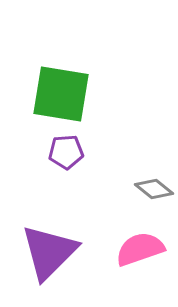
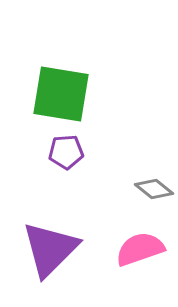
purple triangle: moved 1 px right, 3 px up
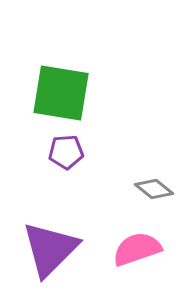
green square: moved 1 px up
pink semicircle: moved 3 px left
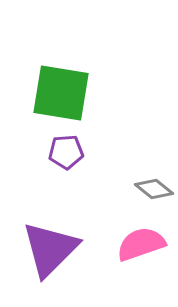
pink semicircle: moved 4 px right, 5 px up
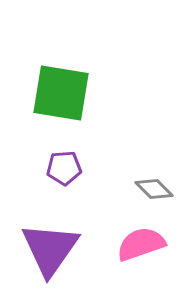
purple pentagon: moved 2 px left, 16 px down
gray diamond: rotated 6 degrees clockwise
purple triangle: rotated 10 degrees counterclockwise
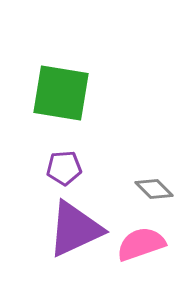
purple triangle: moved 25 px right, 20 px up; rotated 30 degrees clockwise
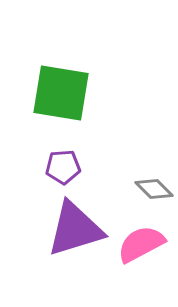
purple pentagon: moved 1 px left, 1 px up
purple triangle: rotated 8 degrees clockwise
pink semicircle: rotated 9 degrees counterclockwise
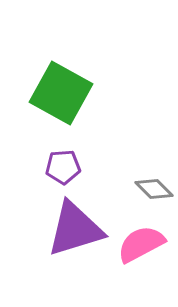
green square: rotated 20 degrees clockwise
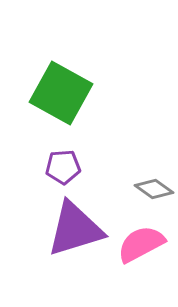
gray diamond: rotated 9 degrees counterclockwise
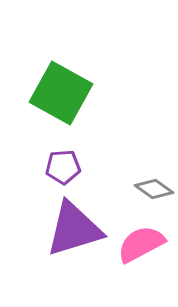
purple triangle: moved 1 px left
